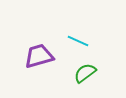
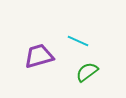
green semicircle: moved 2 px right, 1 px up
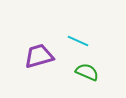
green semicircle: rotated 60 degrees clockwise
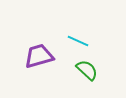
green semicircle: moved 2 px up; rotated 20 degrees clockwise
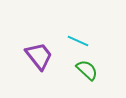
purple trapezoid: rotated 68 degrees clockwise
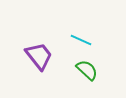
cyan line: moved 3 px right, 1 px up
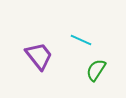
green semicircle: moved 9 px right; rotated 100 degrees counterclockwise
